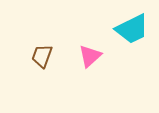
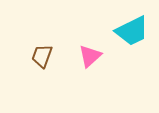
cyan trapezoid: moved 2 px down
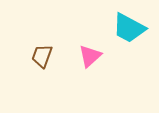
cyan trapezoid: moved 3 px left, 3 px up; rotated 54 degrees clockwise
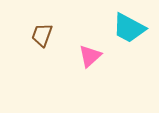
brown trapezoid: moved 21 px up
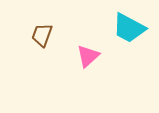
pink triangle: moved 2 px left
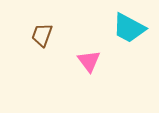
pink triangle: moved 1 px right, 5 px down; rotated 25 degrees counterclockwise
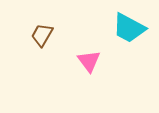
brown trapezoid: rotated 10 degrees clockwise
